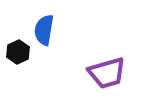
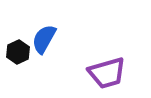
blue semicircle: moved 9 px down; rotated 20 degrees clockwise
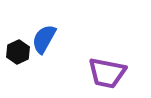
purple trapezoid: rotated 27 degrees clockwise
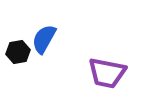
black hexagon: rotated 15 degrees clockwise
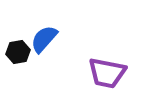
blue semicircle: rotated 12 degrees clockwise
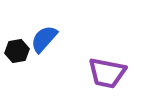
black hexagon: moved 1 px left, 1 px up
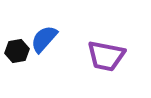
purple trapezoid: moved 1 px left, 17 px up
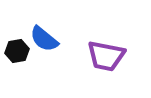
blue semicircle: rotated 92 degrees counterclockwise
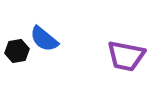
purple trapezoid: moved 20 px right
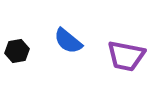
blue semicircle: moved 24 px right, 2 px down
